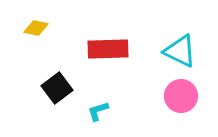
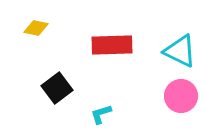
red rectangle: moved 4 px right, 4 px up
cyan L-shape: moved 3 px right, 3 px down
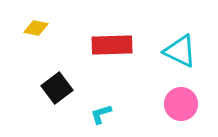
pink circle: moved 8 px down
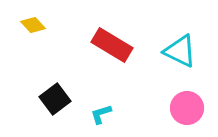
yellow diamond: moved 3 px left, 3 px up; rotated 35 degrees clockwise
red rectangle: rotated 33 degrees clockwise
black square: moved 2 px left, 11 px down
pink circle: moved 6 px right, 4 px down
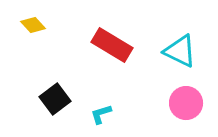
pink circle: moved 1 px left, 5 px up
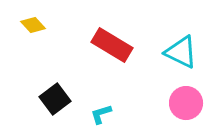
cyan triangle: moved 1 px right, 1 px down
